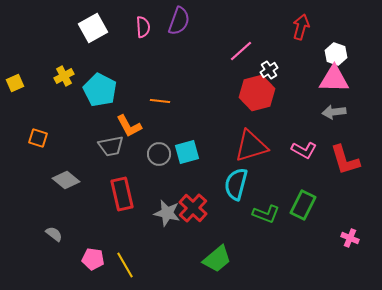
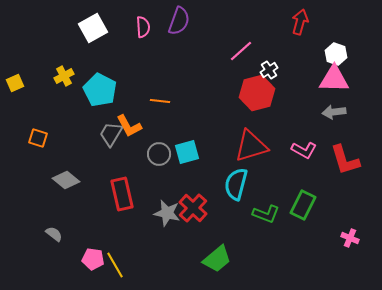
red arrow: moved 1 px left, 5 px up
gray trapezoid: moved 12 px up; rotated 132 degrees clockwise
yellow line: moved 10 px left
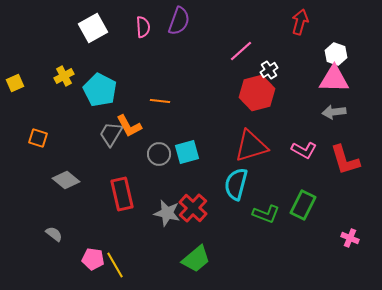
green trapezoid: moved 21 px left
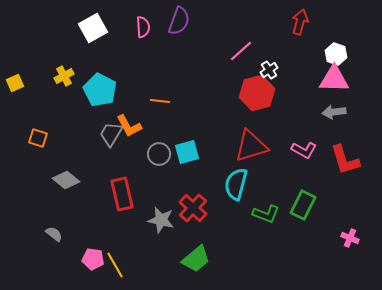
gray star: moved 6 px left, 7 px down
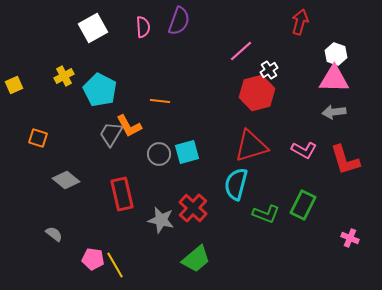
yellow square: moved 1 px left, 2 px down
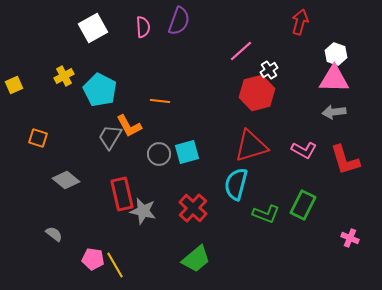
gray trapezoid: moved 1 px left, 3 px down
gray star: moved 18 px left, 9 px up
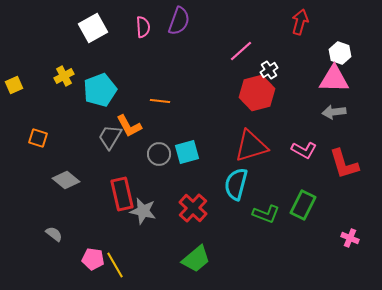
white hexagon: moved 4 px right, 1 px up
cyan pentagon: rotated 24 degrees clockwise
red L-shape: moved 1 px left, 4 px down
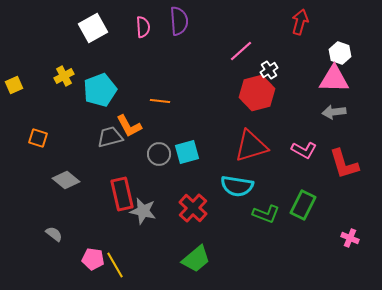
purple semicircle: rotated 24 degrees counterclockwise
gray trapezoid: rotated 44 degrees clockwise
cyan semicircle: moved 1 px right, 2 px down; rotated 96 degrees counterclockwise
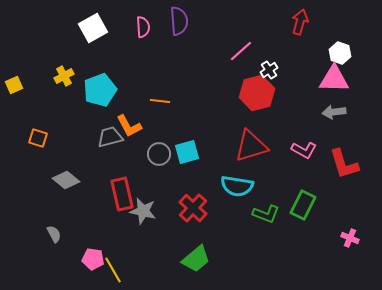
gray semicircle: rotated 24 degrees clockwise
yellow line: moved 2 px left, 5 px down
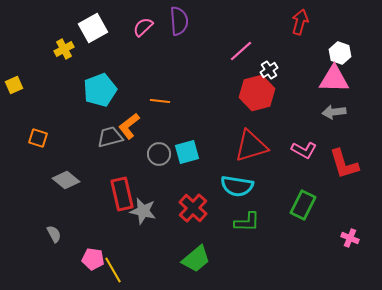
pink semicircle: rotated 130 degrees counterclockwise
yellow cross: moved 27 px up
orange L-shape: rotated 80 degrees clockwise
green L-shape: moved 19 px left, 8 px down; rotated 20 degrees counterclockwise
